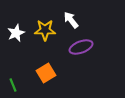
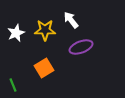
orange square: moved 2 px left, 5 px up
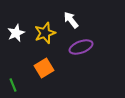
yellow star: moved 3 px down; rotated 20 degrees counterclockwise
